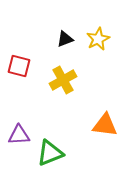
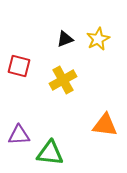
green triangle: rotated 28 degrees clockwise
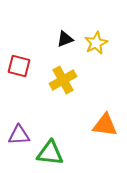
yellow star: moved 2 px left, 4 px down
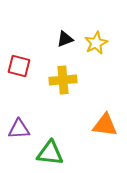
yellow cross: rotated 24 degrees clockwise
purple triangle: moved 6 px up
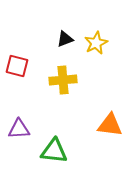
red square: moved 2 px left
orange triangle: moved 5 px right
green triangle: moved 4 px right, 2 px up
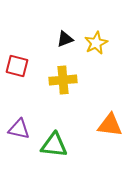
purple triangle: rotated 15 degrees clockwise
green triangle: moved 6 px up
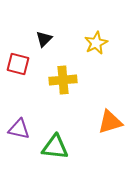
black triangle: moved 21 px left; rotated 24 degrees counterclockwise
red square: moved 1 px right, 2 px up
orange triangle: moved 3 px up; rotated 24 degrees counterclockwise
green triangle: moved 1 px right, 2 px down
